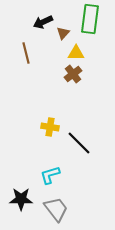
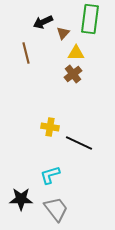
black line: rotated 20 degrees counterclockwise
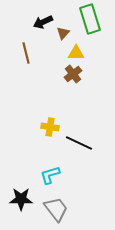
green rectangle: rotated 24 degrees counterclockwise
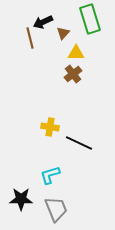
brown line: moved 4 px right, 15 px up
gray trapezoid: rotated 16 degrees clockwise
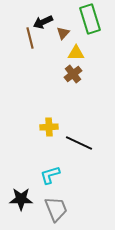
yellow cross: moved 1 px left; rotated 12 degrees counterclockwise
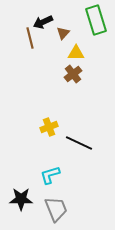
green rectangle: moved 6 px right, 1 px down
yellow cross: rotated 18 degrees counterclockwise
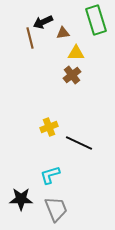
brown triangle: rotated 40 degrees clockwise
brown cross: moved 1 px left, 1 px down
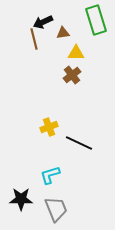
brown line: moved 4 px right, 1 px down
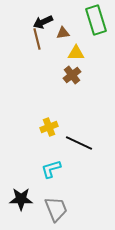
brown line: moved 3 px right
cyan L-shape: moved 1 px right, 6 px up
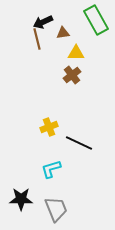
green rectangle: rotated 12 degrees counterclockwise
